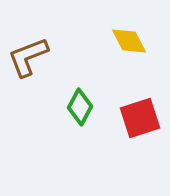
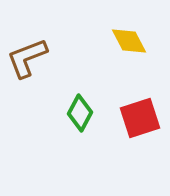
brown L-shape: moved 1 px left, 1 px down
green diamond: moved 6 px down
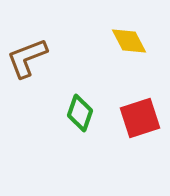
green diamond: rotated 9 degrees counterclockwise
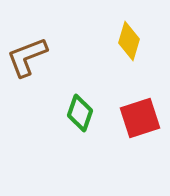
yellow diamond: rotated 45 degrees clockwise
brown L-shape: moved 1 px up
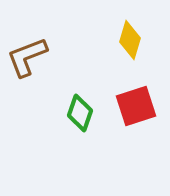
yellow diamond: moved 1 px right, 1 px up
red square: moved 4 px left, 12 px up
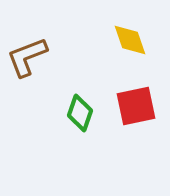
yellow diamond: rotated 36 degrees counterclockwise
red square: rotated 6 degrees clockwise
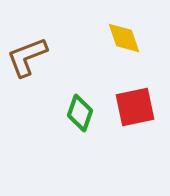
yellow diamond: moved 6 px left, 2 px up
red square: moved 1 px left, 1 px down
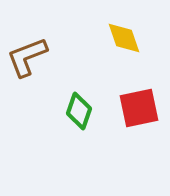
red square: moved 4 px right, 1 px down
green diamond: moved 1 px left, 2 px up
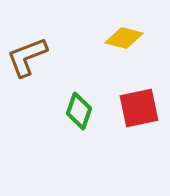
yellow diamond: rotated 57 degrees counterclockwise
